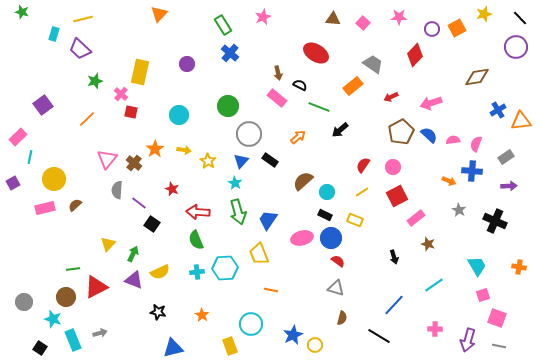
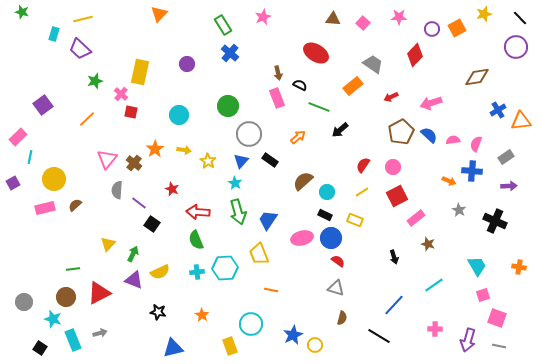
pink rectangle at (277, 98): rotated 30 degrees clockwise
red triangle at (96, 287): moved 3 px right, 6 px down
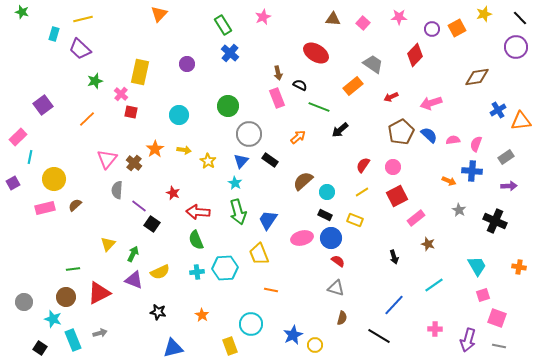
red star at (172, 189): moved 1 px right, 4 px down
purple line at (139, 203): moved 3 px down
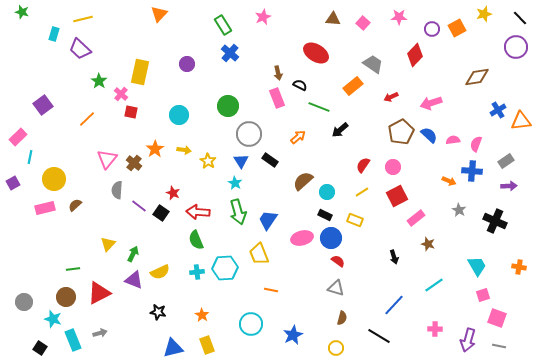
green star at (95, 81): moved 4 px right; rotated 21 degrees counterclockwise
gray rectangle at (506, 157): moved 4 px down
blue triangle at (241, 161): rotated 14 degrees counterclockwise
black square at (152, 224): moved 9 px right, 11 px up
yellow circle at (315, 345): moved 21 px right, 3 px down
yellow rectangle at (230, 346): moved 23 px left, 1 px up
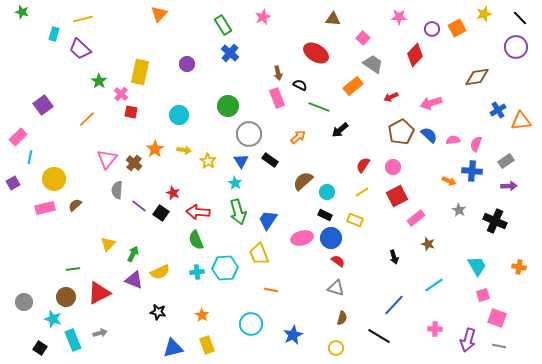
pink square at (363, 23): moved 15 px down
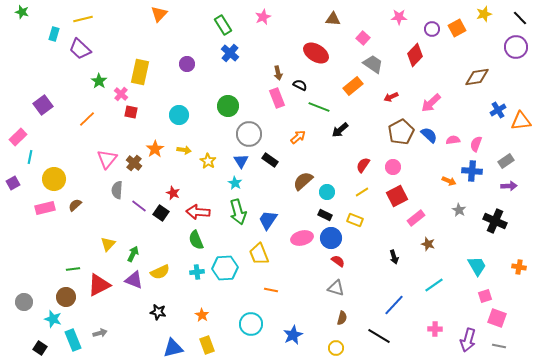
pink arrow at (431, 103): rotated 25 degrees counterclockwise
red triangle at (99, 293): moved 8 px up
pink square at (483, 295): moved 2 px right, 1 px down
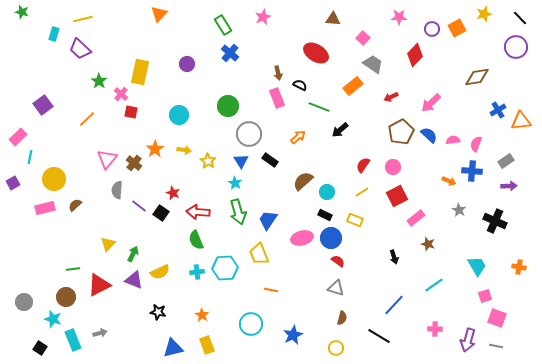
gray line at (499, 346): moved 3 px left
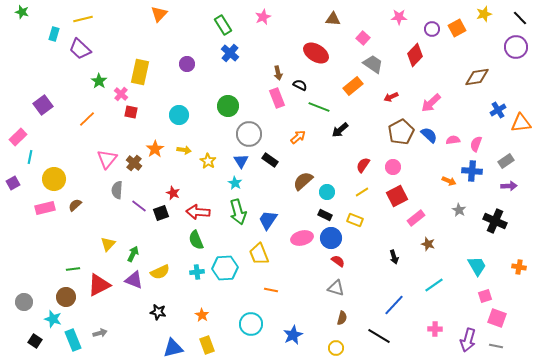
orange triangle at (521, 121): moved 2 px down
black square at (161, 213): rotated 35 degrees clockwise
black square at (40, 348): moved 5 px left, 7 px up
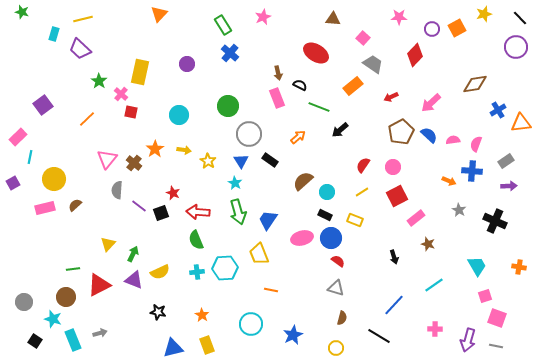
brown diamond at (477, 77): moved 2 px left, 7 px down
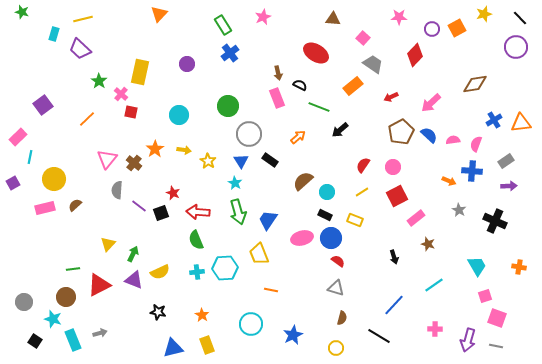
blue cross at (230, 53): rotated 12 degrees clockwise
blue cross at (498, 110): moved 4 px left, 10 px down
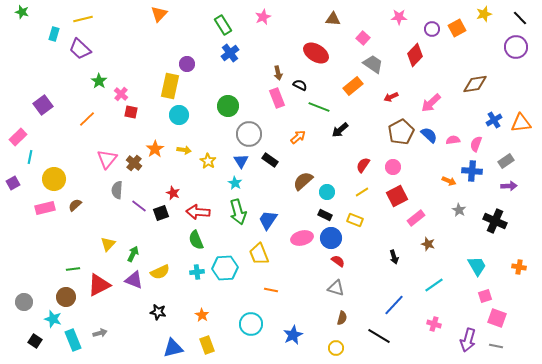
yellow rectangle at (140, 72): moved 30 px right, 14 px down
pink cross at (435, 329): moved 1 px left, 5 px up; rotated 16 degrees clockwise
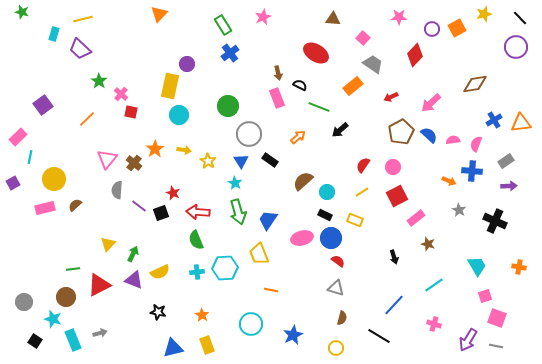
purple arrow at (468, 340): rotated 15 degrees clockwise
